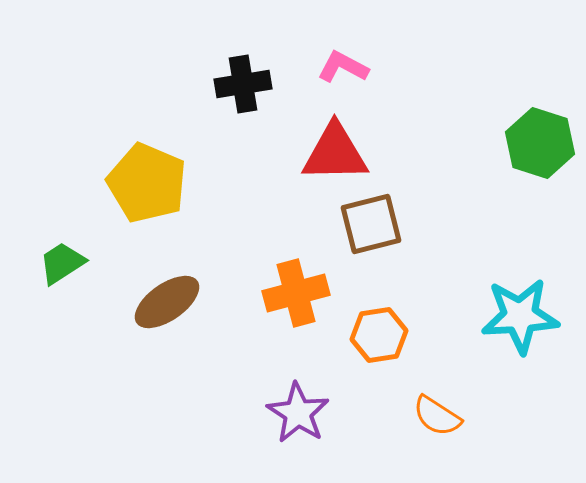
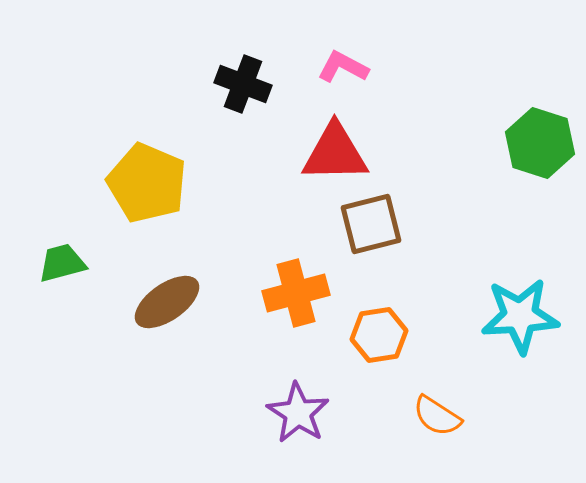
black cross: rotated 30 degrees clockwise
green trapezoid: rotated 18 degrees clockwise
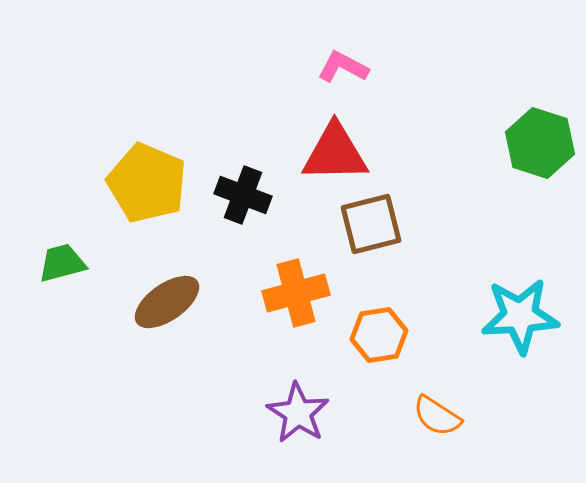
black cross: moved 111 px down
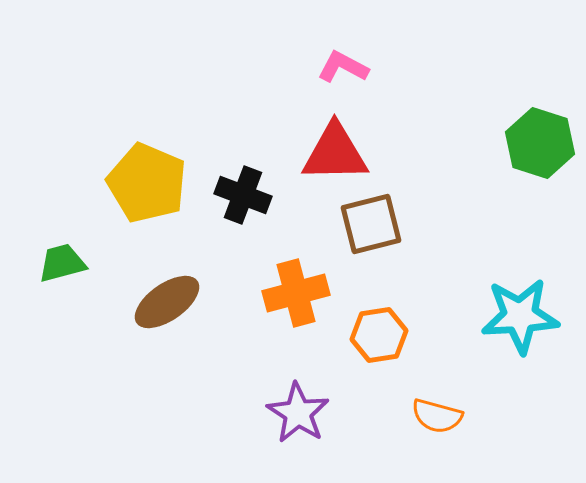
orange semicircle: rotated 18 degrees counterclockwise
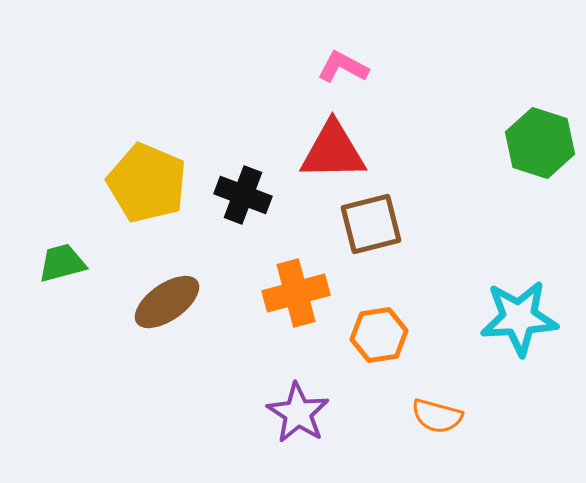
red triangle: moved 2 px left, 2 px up
cyan star: moved 1 px left, 2 px down
